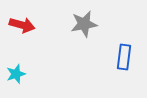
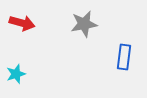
red arrow: moved 2 px up
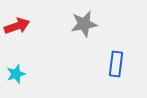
red arrow: moved 5 px left, 3 px down; rotated 35 degrees counterclockwise
blue rectangle: moved 8 px left, 7 px down
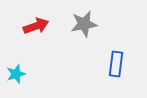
red arrow: moved 19 px right
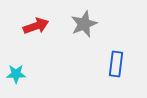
gray star: rotated 12 degrees counterclockwise
cyan star: rotated 18 degrees clockwise
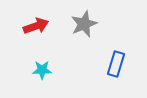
blue rectangle: rotated 10 degrees clockwise
cyan star: moved 26 px right, 4 px up
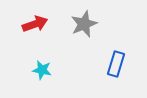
red arrow: moved 1 px left, 2 px up
cyan star: rotated 12 degrees clockwise
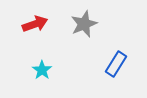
blue rectangle: rotated 15 degrees clockwise
cyan star: rotated 24 degrees clockwise
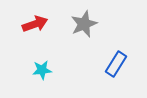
cyan star: rotated 30 degrees clockwise
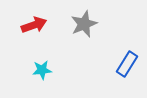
red arrow: moved 1 px left, 1 px down
blue rectangle: moved 11 px right
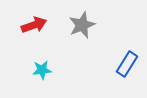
gray star: moved 2 px left, 1 px down
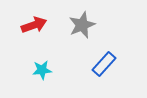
blue rectangle: moved 23 px left; rotated 10 degrees clockwise
